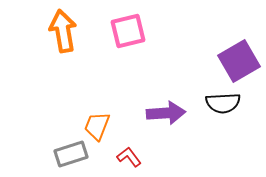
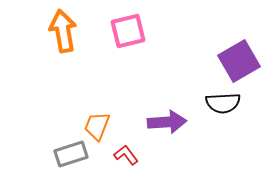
purple arrow: moved 1 px right, 9 px down
red L-shape: moved 3 px left, 2 px up
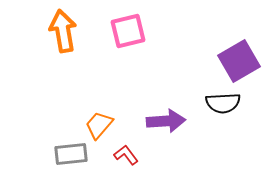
purple arrow: moved 1 px left, 1 px up
orange trapezoid: moved 2 px right, 1 px up; rotated 20 degrees clockwise
gray rectangle: rotated 12 degrees clockwise
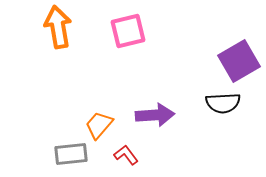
orange arrow: moved 5 px left, 4 px up
purple arrow: moved 11 px left, 6 px up
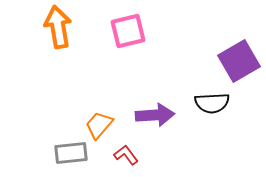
black semicircle: moved 11 px left
gray rectangle: moved 1 px up
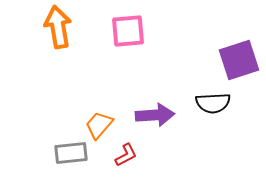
pink square: rotated 9 degrees clockwise
purple square: moved 1 px up; rotated 12 degrees clockwise
black semicircle: moved 1 px right
red L-shape: rotated 100 degrees clockwise
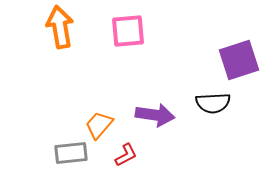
orange arrow: moved 2 px right
purple arrow: rotated 12 degrees clockwise
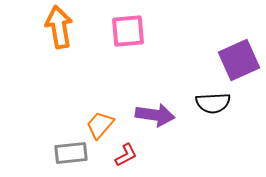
orange arrow: moved 1 px left
purple square: rotated 6 degrees counterclockwise
orange trapezoid: moved 1 px right
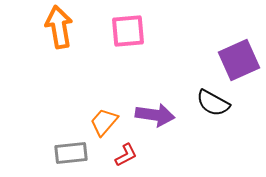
black semicircle: rotated 32 degrees clockwise
orange trapezoid: moved 4 px right, 3 px up
